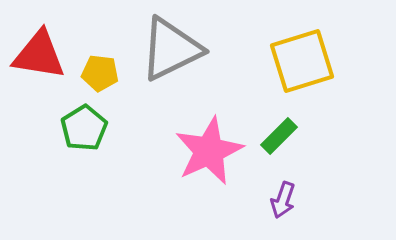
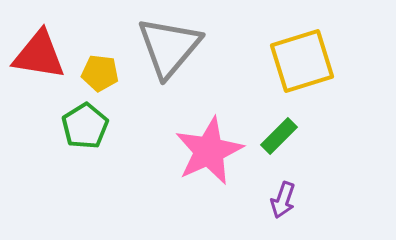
gray triangle: moved 2 px left, 2 px up; rotated 24 degrees counterclockwise
green pentagon: moved 1 px right, 2 px up
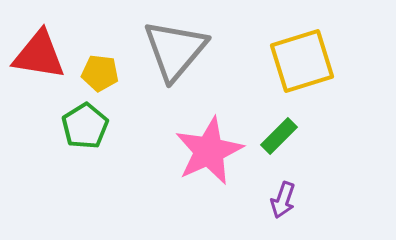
gray triangle: moved 6 px right, 3 px down
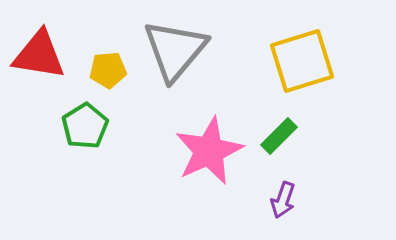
yellow pentagon: moved 8 px right, 3 px up; rotated 12 degrees counterclockwise
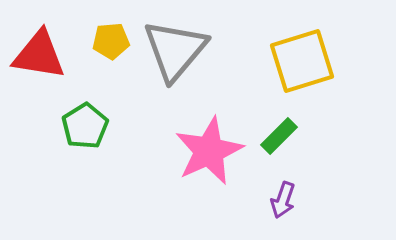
yellow pentagon: moved 3 px right, 29 px up
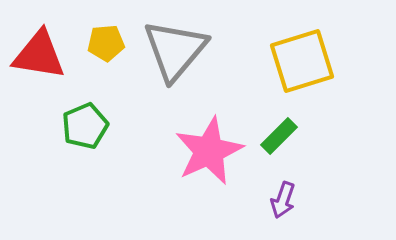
yellow pentagon: moved 5 px left, 2 px down
green pentagon: rotated 9 degrees clockwise
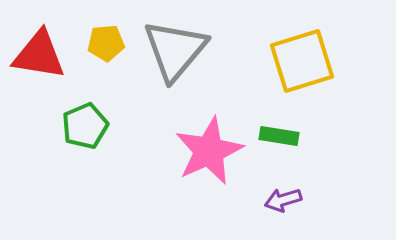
green rectangle: rotated 54 degrees clockwise
purple arrow: rotated 54 degrees clockwise
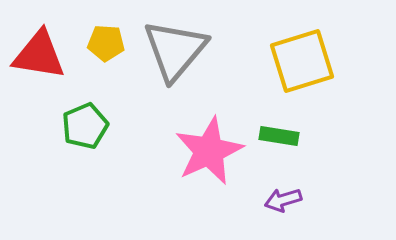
yellow pentagon: rotated 9 degrees clockwise
